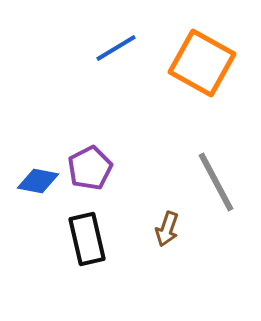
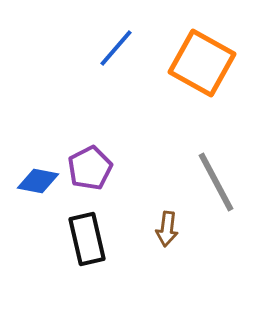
blue line: rotated 18 degrees counterclockwise
brown arrow: rotated 12 degrees counterclockwise
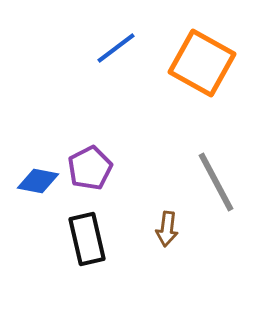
blue line: rotated 12 degrees clockwise
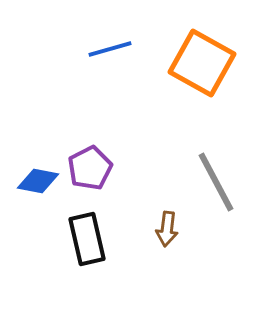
blue line: moved 6 px left, 1 px down; rotated 21 degrees clockwise
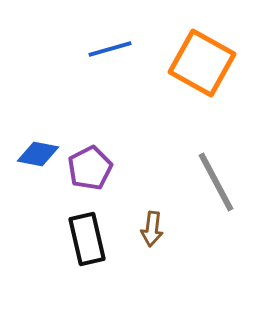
blue diamond: moved 27 px up
brown arrow: moved 15 px left
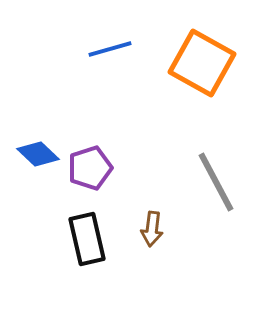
blue diamond: rotated 33 degrees clockwise
purple pentagon: rotated 9 degrees clockwise
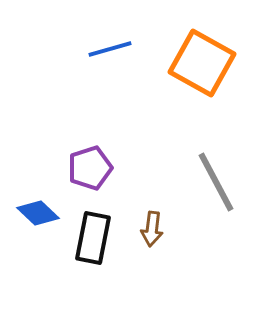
blue diamond: moved 59 px down
black rectangle: moved 6 px right, 1 px up; rotated 24 degrees clockwise
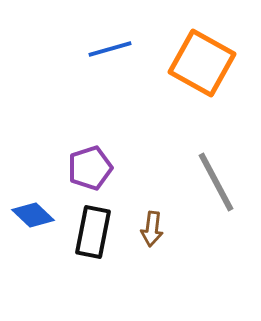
blue diamond: moved 5 px left, 2 px down
black rectangle: moved 6 px up
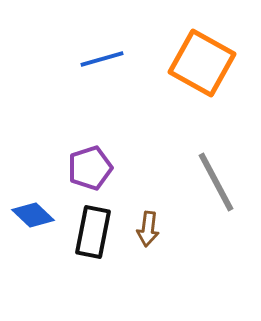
blue line: moved 8 px left, 10 px down
brown arrow: moved 4 px left
